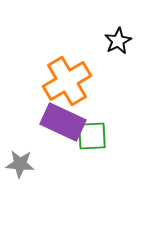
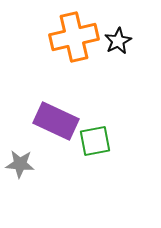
orange cross: moved 7 px right, 44 px up; rotated 18 degrees clockwise
purple rectangle: moved 7 px left, 1 px up
green square: moved 3 px right, 5 px down; rotated 8 degrees counterclockwise
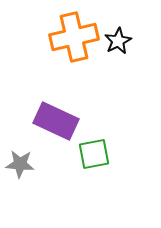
green square: moved 1 px left, 13 px down
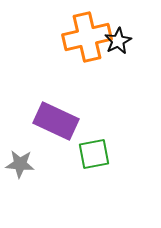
orange cross: moved 13 px right
